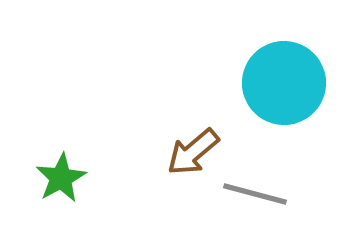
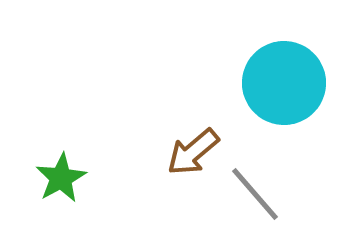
gray line: rotated 34 degrees clockwise
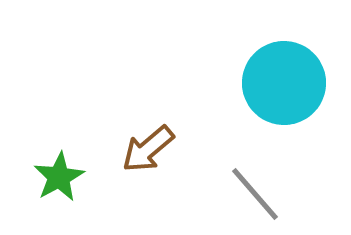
brown arrow: moved 45 px left, 3 px up
green star: moved 2 px left, 1 px up
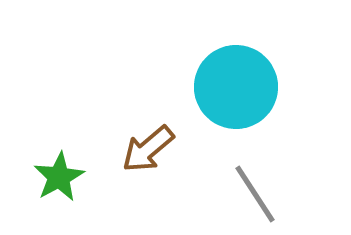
cyan circle: moved 48 px left, 4 px down
gray line: rotated 8 degrees clockwise
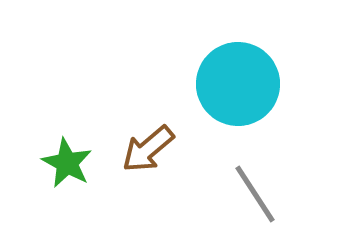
cyan circle: moved 2 px right, 3 px up
green star: moved 8 px right, 14 px up; rotated 15 degrees counterclockwise
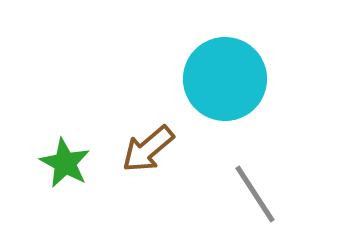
cyan circle: moved 13 px left, 5 px up
green star: moved 2 px left
